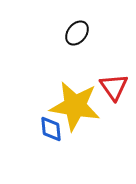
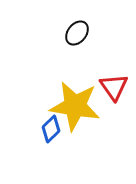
blue diamond: rotated 52 degrees clockwise
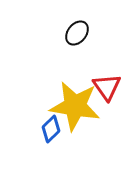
red triangle: moved 7 px left
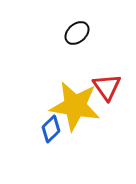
black ellipse: rotated 10 degrees clockwise
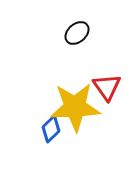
yellow star: moved 1 px down; rotated 12 degrees counterclockwise
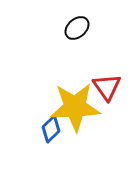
black ellipse: moved 5 px up
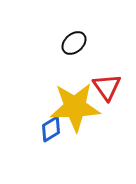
black ellipse: moved 3 px left, 15 px down
blue diamond: rotated 12 degrees clockwise
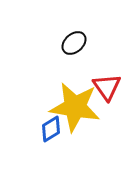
yellow star: rotated 12 degrees clockwise
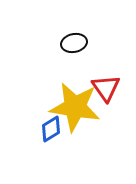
black ellipse: rotated 30 degrees clockwise
red triangle: moved 1 px left, 1 px down
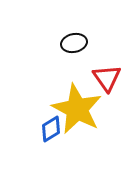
red triangle: moved 1 px right, 10 px up
yellow star: moved 2 px right, 2 px down; rotated 18 degrees clockwise
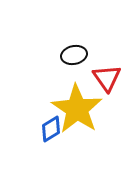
black ellipse: moved 12 px down
yellow star: rotated 6 degrees clockwise
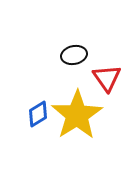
yellow star: moved 6 px down; rotated 6 degrees clockwise
blue diamond: moved 13 px left, 15 px up
